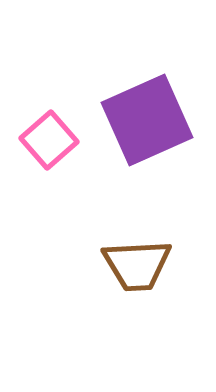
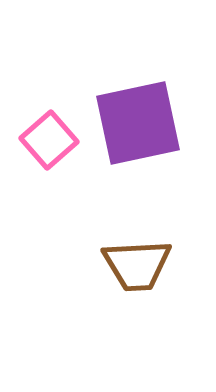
purple square: moved 9 px left, 3 px down; rotated 12 degrees clockwise
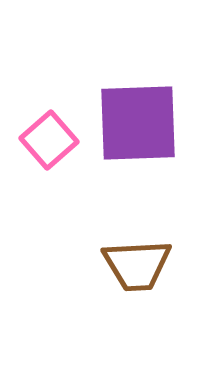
purple square: rotated 10 degrees clockwise
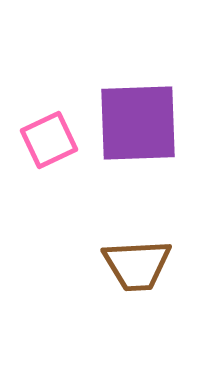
pink square: rotated 16 degrees clockwise
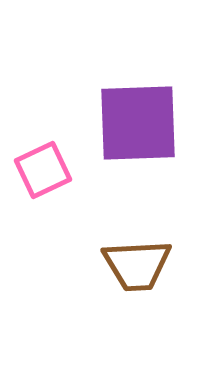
pink square: moved 6 px left, 30 px down
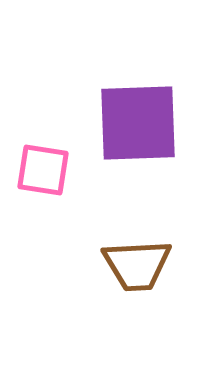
pink square: rotated 34 degrees clockwise
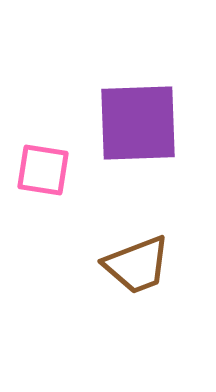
brown trapezoid: rotated 18 degrees counterclockwise
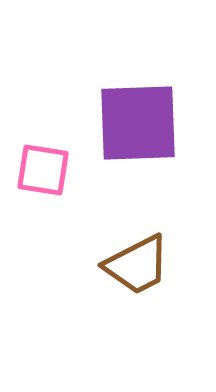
brown trapezoid: rotated 6 degrees counterclockwise
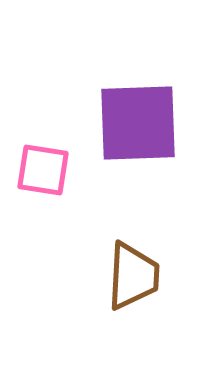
brown trapezoid: moved 4 px left, 11 px down; rotated 60 degrees counterclockwise
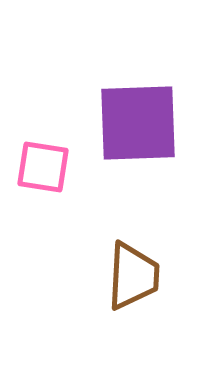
pink square: moved 3 px up
